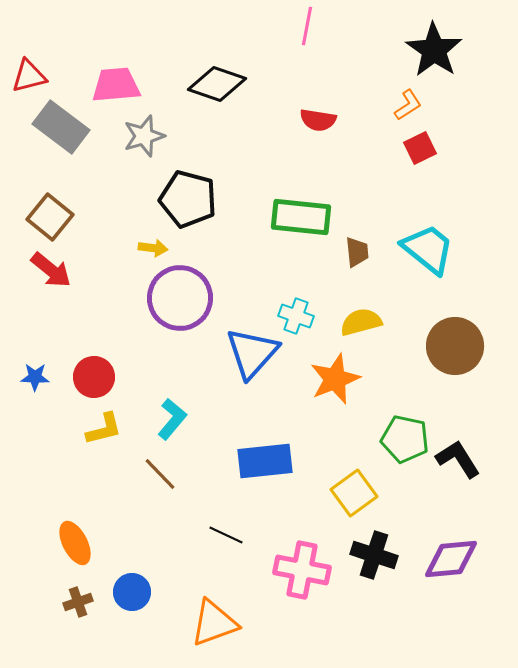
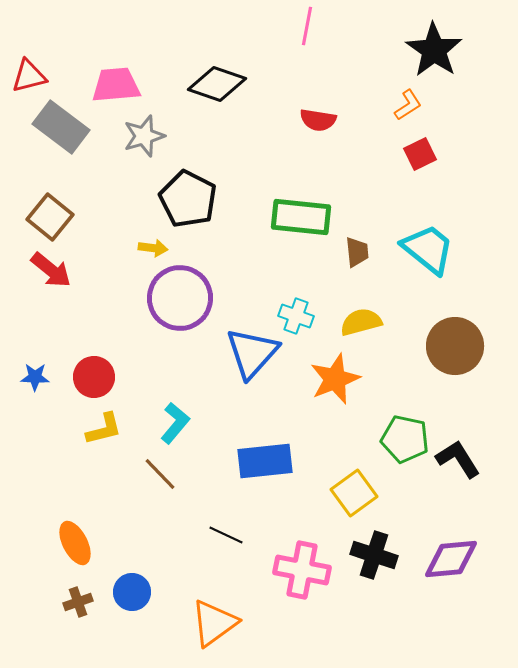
red square: moved 6 px down
black pentagon: rotated 12 degrees clockwise
cyan L-shape: moved 3 px right, 4 px down
orange triangle: rotated 16 degrees counterclockwise
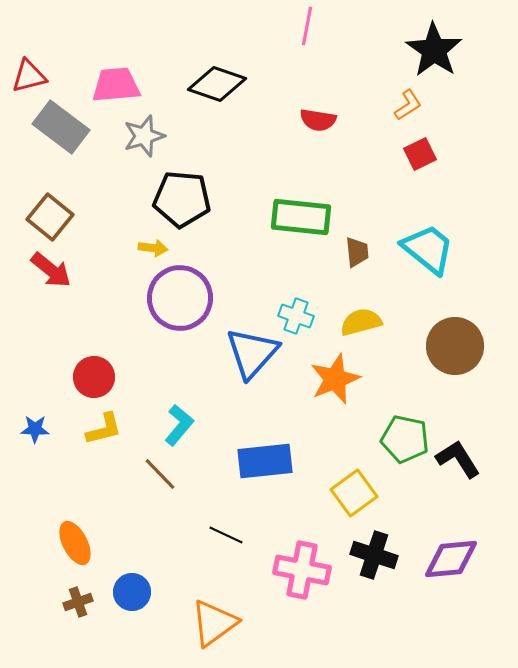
black pentagon: moved 6 px left; rotated 22 degrees counterclockwise
blue star: moved 52 px down
cyan L-shape: moved 4 px right, 2 px down
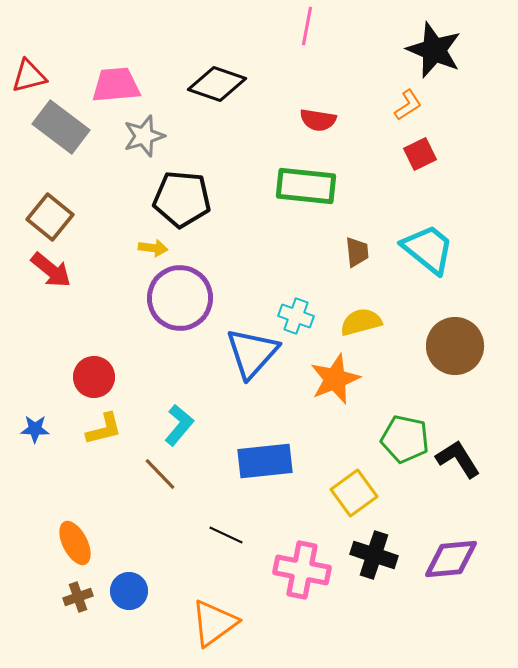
black star: rotated 12 degrees counterclockwise
green rectangle: moved 5 px right, 31 px up
blue circle: moved 3 px left, 1 px up
brown cross: moved 5 px up
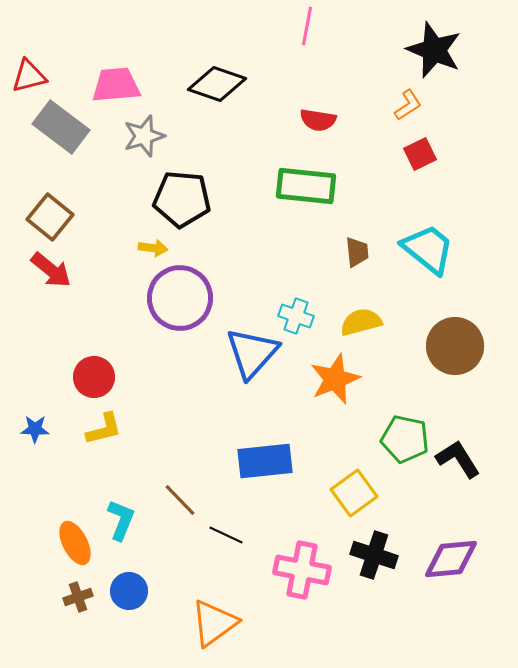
cyan L-shape: moved 58 px left, 95 px down; rotated 18 degrees counterclockwise
brown line: moved 20 px right, 26 px down
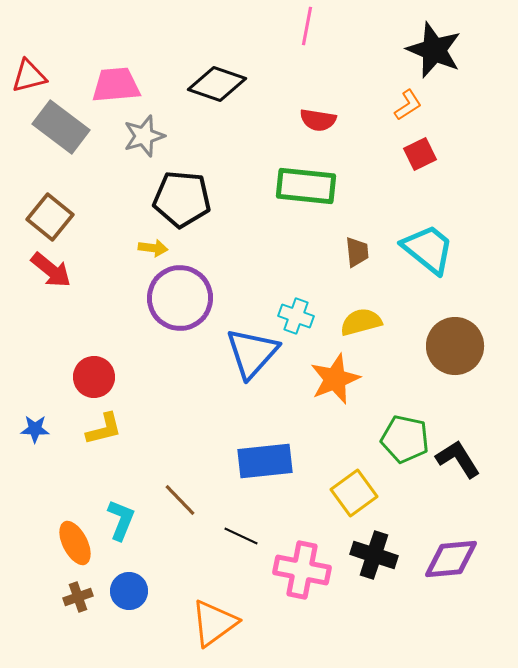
black line: moved 15 px right, 1 px down
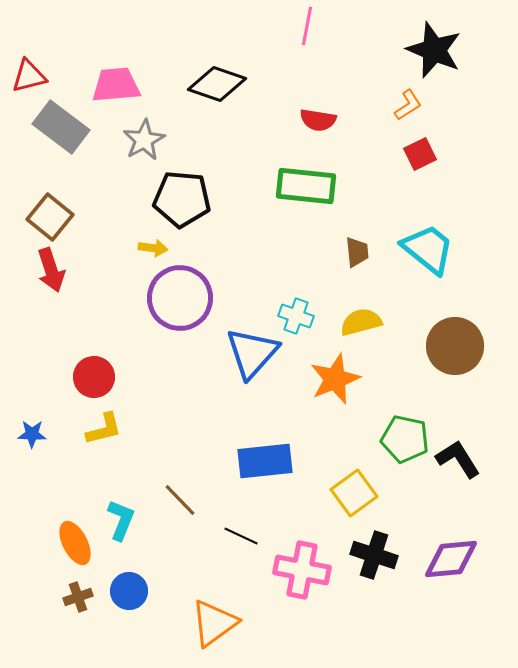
gray star: moved 4 px down; rotated 12 degrees counterclockwise
red arrow: rotated 33 degrees clockwise
blue star: moved 3 px left, 5 px down
